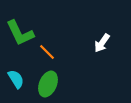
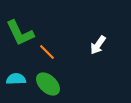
white arrow: moved 4 px left, 2 px down
cyan semicircle: rotated 60 degrees counterclockwise
green ellipse: rotated 70 degrees counterclockwise
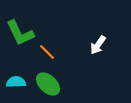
cyan semicircle: moved 3 px down
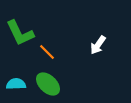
cyan semicircle: moved 2 px down
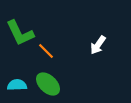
orange line: moved 1 px left, 1 px up
cyan semicircle: moved 1 px right, 1 px down
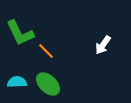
white arrow: moved 5 px right
cyan semicircle: moved 3 px up
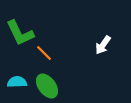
orange line: moved 2 px left, 2 px down
green ellipse: moved 1 px left, 2 px down; rotated 10 degrees clockwise
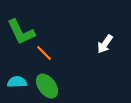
green L-shape: moved 1 px right, 1 px up
white arrow: moved 2 px right, 1 px up
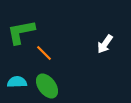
green L-shape: rotated 104 degrees clockwise
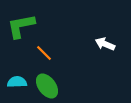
green L-shape: moved 6 px up
white arrow: rotated 78 degrees clockwise
